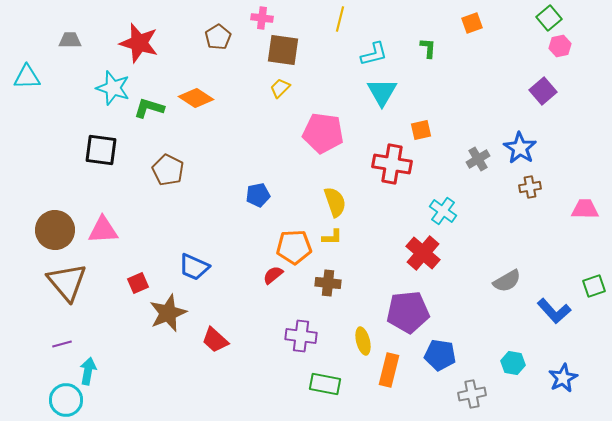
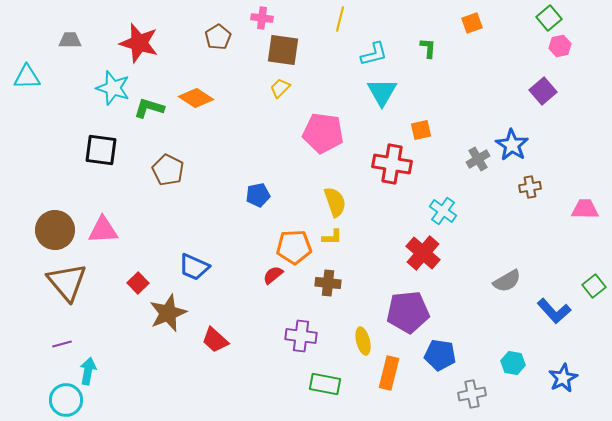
blue star at (520, 148): moved 8 px left, 3 px up
red square at (138, 283): rotated 20 degrees counterclockwise
green square at (594, 286): rotated 20 degrees counterclockwise
orange rectangle at (389, 370): moved 3 px down
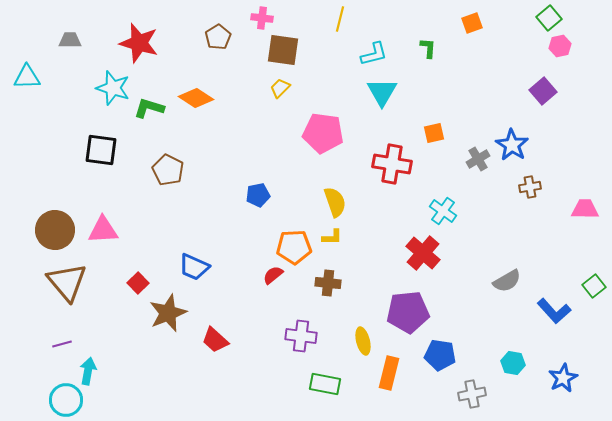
orange square at (421, 130): moved 13 px right, 3 px down
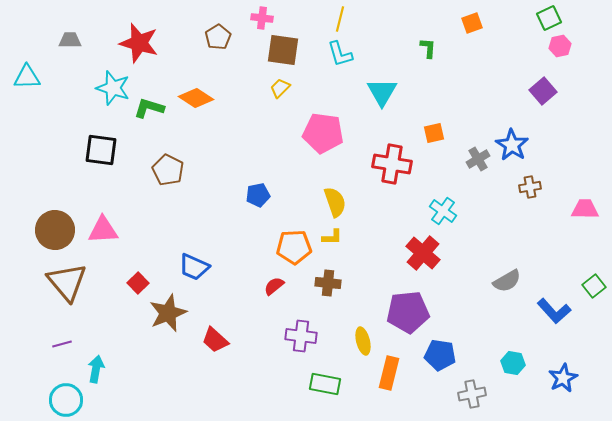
green square at (549, 18): rotated 15 degrees clockwise
cyan L-shape at (374, 54): moved 34 px left; rotated 88 degrees clockwise
red semicircle at (273, 275): moved 1 px right, 11 px down
cyan arrow at (88, 371): moved 8 px right, 2 px up
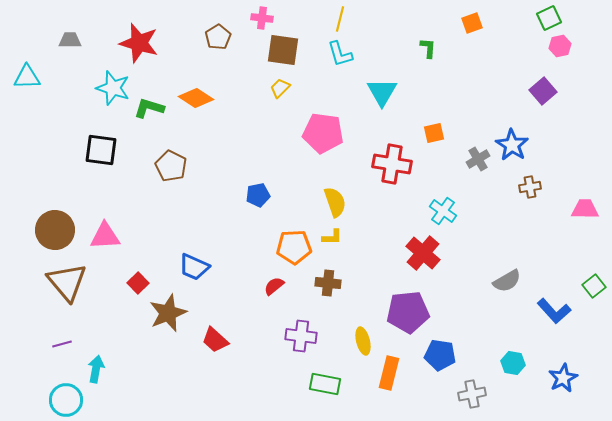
brown pentagon at (168, 170): moved 3 px right, 4 px up
pink triangle at (103, 230): moved 2 px right, 6 px down
